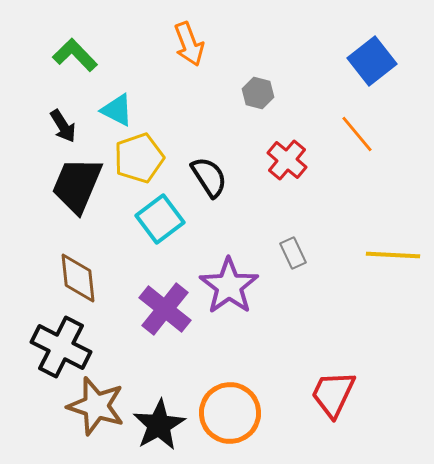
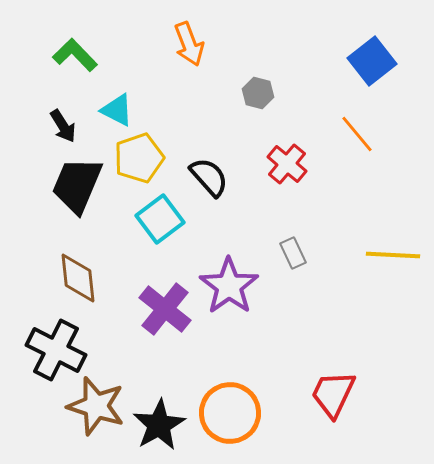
red cross: moved 4 px down
black semicircle: rotated 9 degrees counterclockwise
black cross: moved 5 px left, 3 px down
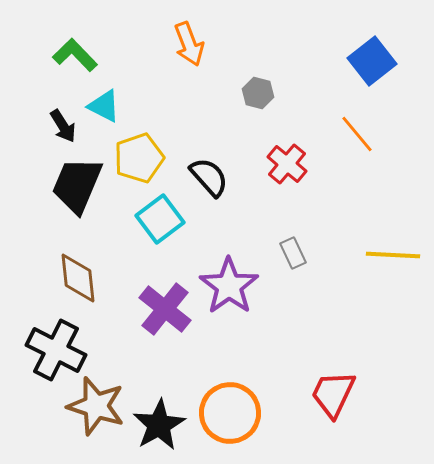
cyan triangle: moved 13 px left, 4 px up
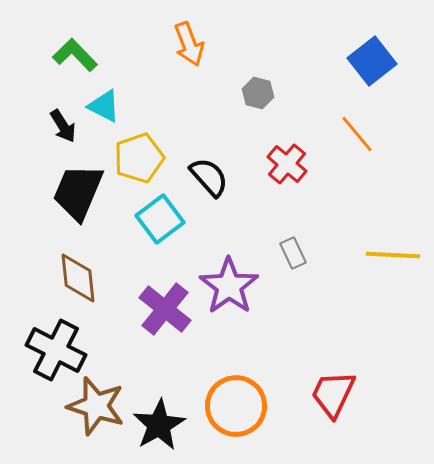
black trapezoid: moved 1 px right, 7 px down
orange circle: moved 6 px right, 7 px up
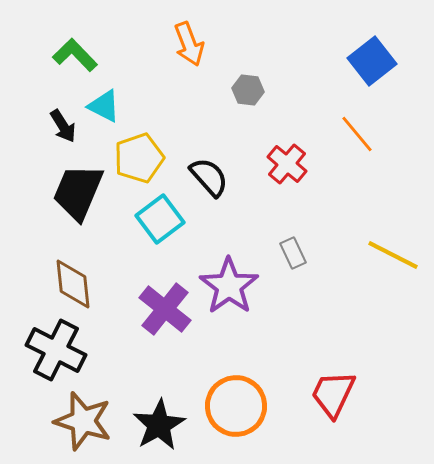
gray hexagon: moved 10 px left, 3 px up; rotated 8 degrees counterclockwise
yellow line: rotated 24 degrees clockwise
brown diamond: moved 5 px left, 6 px down
brown star: moved 13 px left, 15 px down
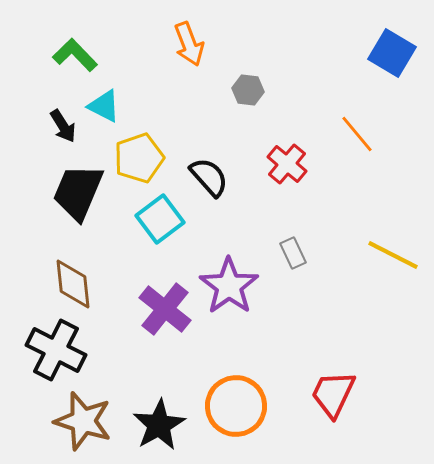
blue square: moved 20 px right, 8 px up; rotated 21 degrees counterclockwise
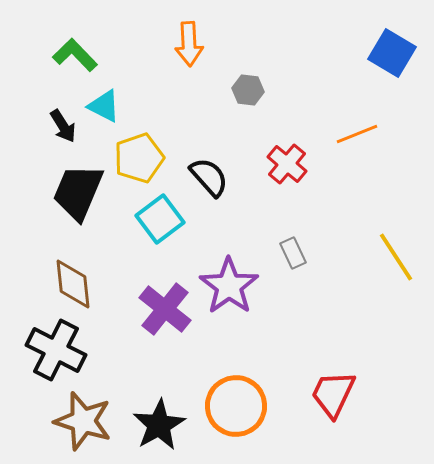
orange arrow: rotated 18 degrees clockwise
orange line: rotated 72 degrees counterclockwise
yellow line: moved 3 px right, 2 px down; rotated 30 degrees clockwise
